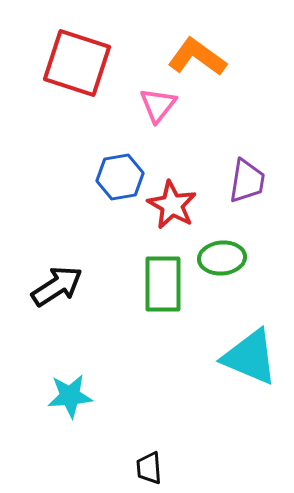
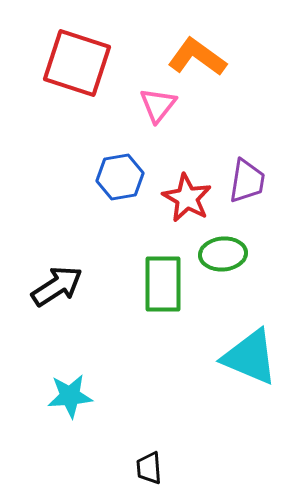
red star: moved 15 px right, 7 px up
green ellipse: moved 1 px right, 4 px up
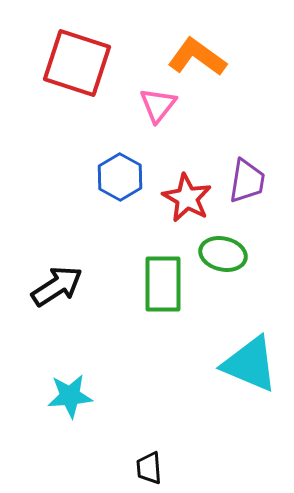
blue hexagon: rotated 21 degrees counterclockwise
green ellipse: rotated 18 degrees clockwise
cyan triangle: moved 7 px down
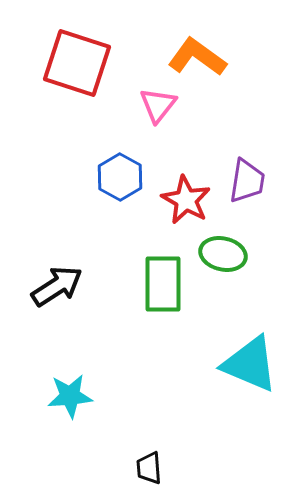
red star: moved 1 px left, 2 px down
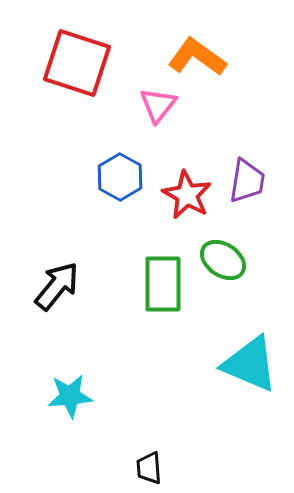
red star: moved 1 px right, 5 px up
green ellipse: moved 6 px down; rotated 21 degrees clockwise
black arrow: rotated 18 degrees counterclockwise
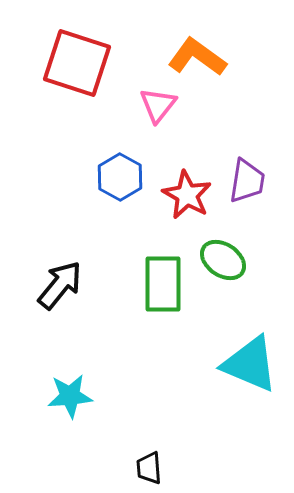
black arrow: moved 3 px right, 1 px up
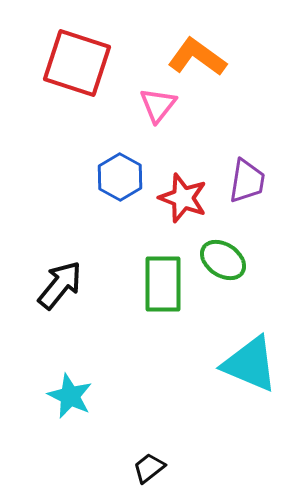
red star: moved 4 px left, 3 px down; rotated 9 degrees counterclockwise
cyan star: rotated 30 degrees clockwise
black trapezoid: rotated 56 degrees clockwise
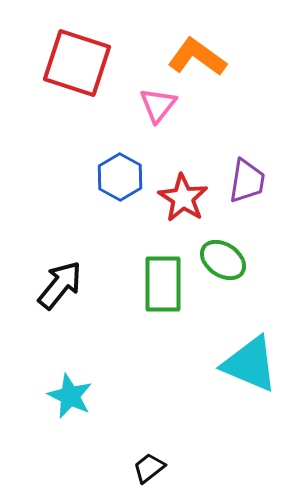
red star: rotated 12 degrees clockwise
